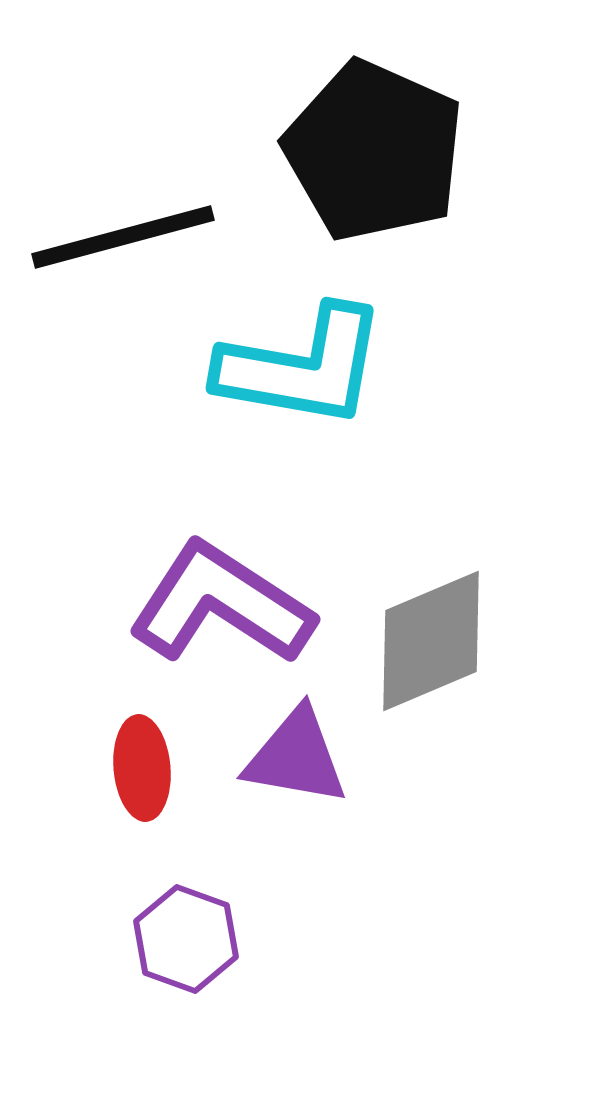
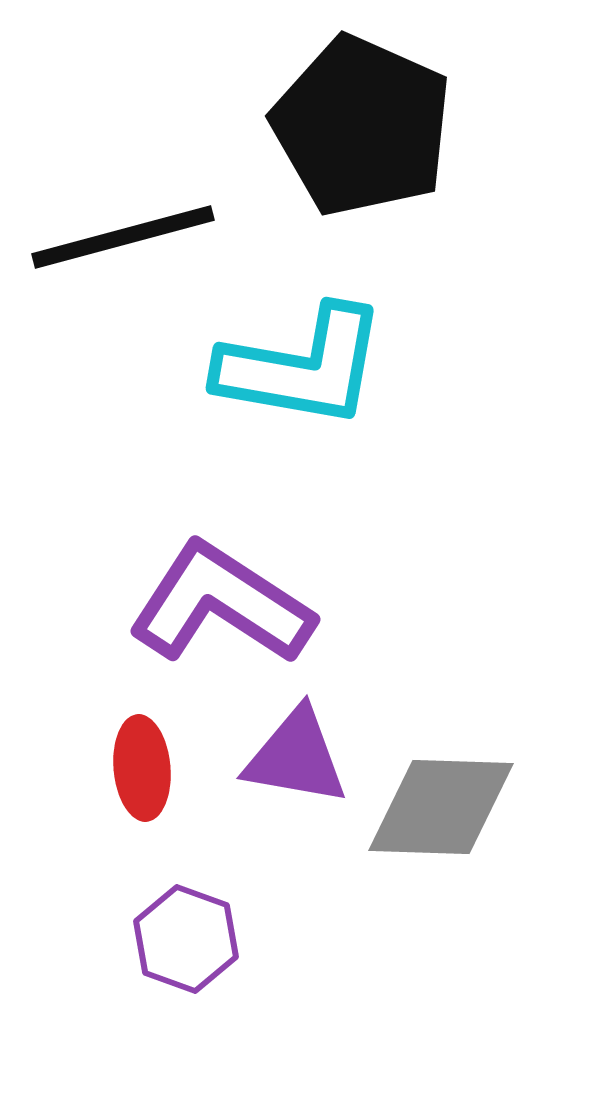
black pentagon: moved 12 px left, 25 px up
gray diamond: moved 10 px right, 166 px down; rotated 25 degrees clockwise
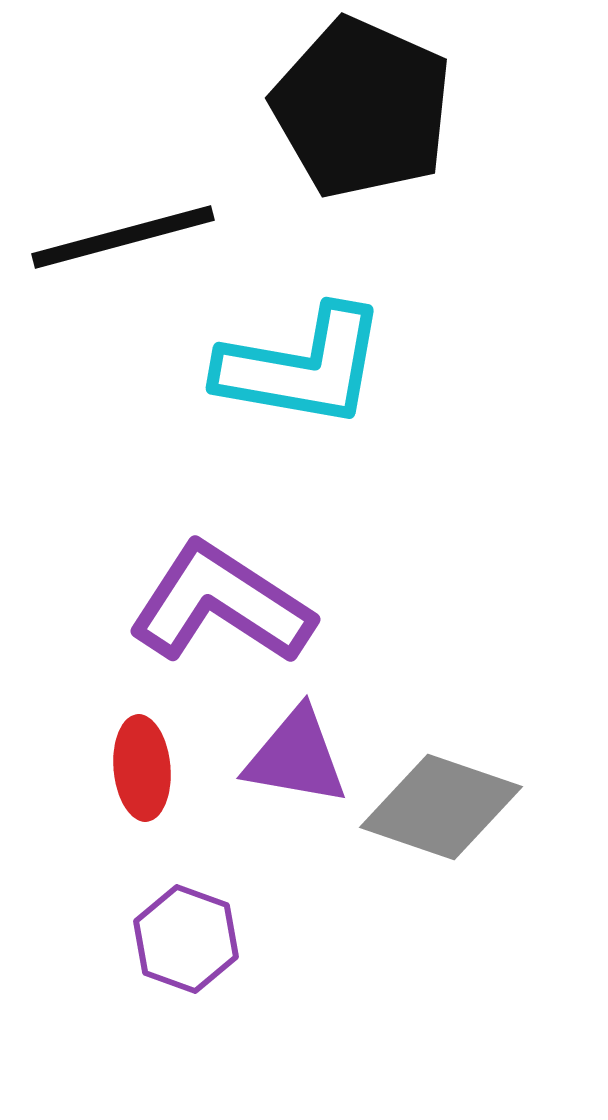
black pentagon: moved 18 px up
gray diamond: rotated 17 degrees clockwise
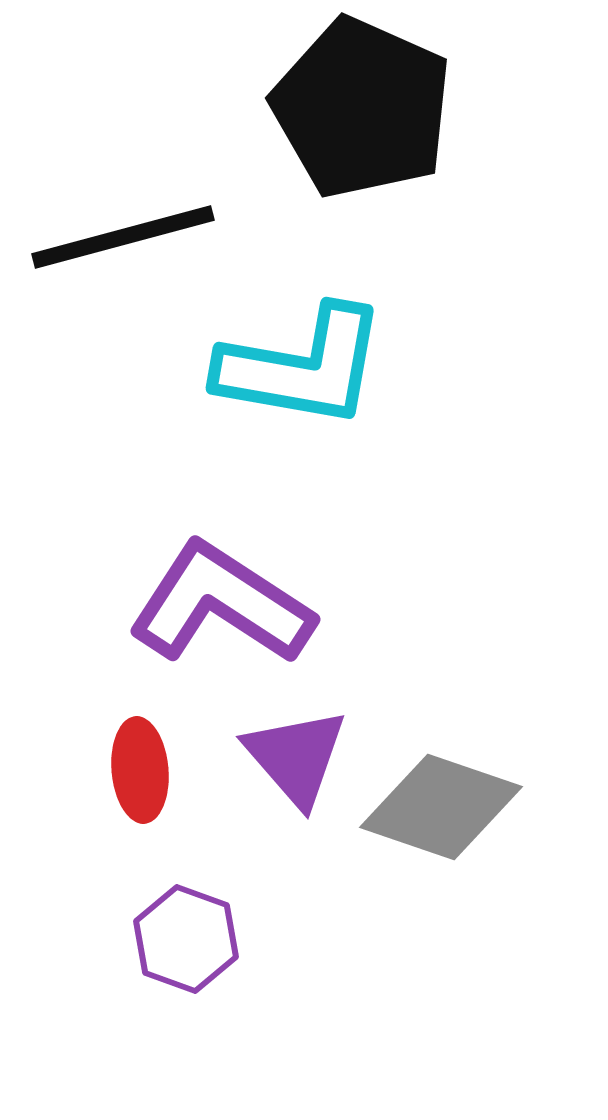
purple triangle: rotated 39 degrees clockwise
red ellipse: moved 2 px left, 2 px down
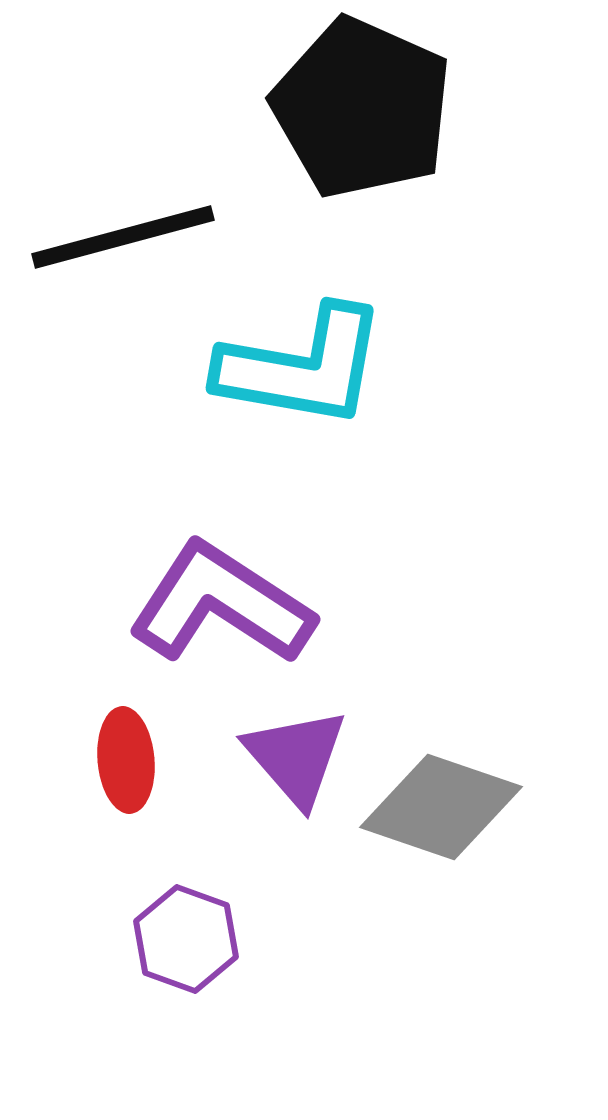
red ellipse: moved 14 px left, 10 px up
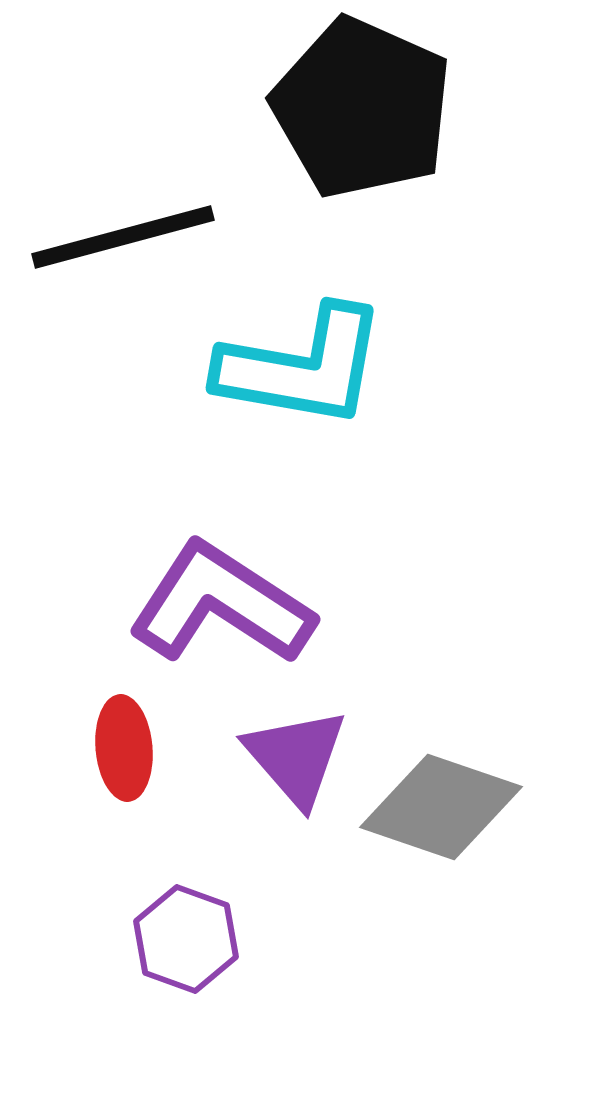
red ellipse: moved 2 px left, 12 px up
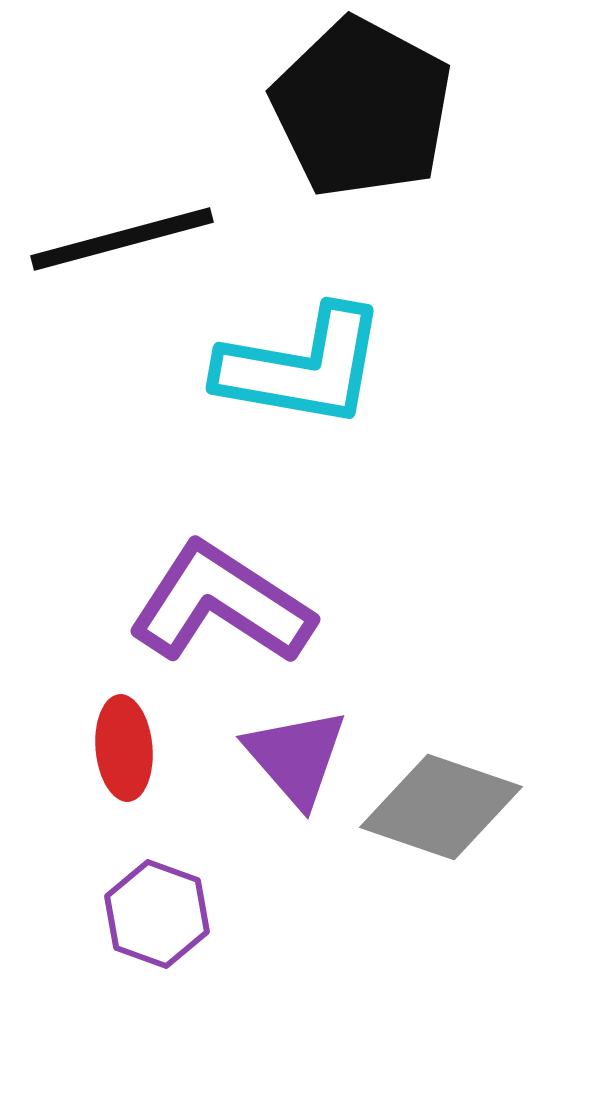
black pentagon: rotated 4 degrees clockwise
black line: moved 1 px left, 2 px down
purple hexagon: moved 29 px left, 25 px up
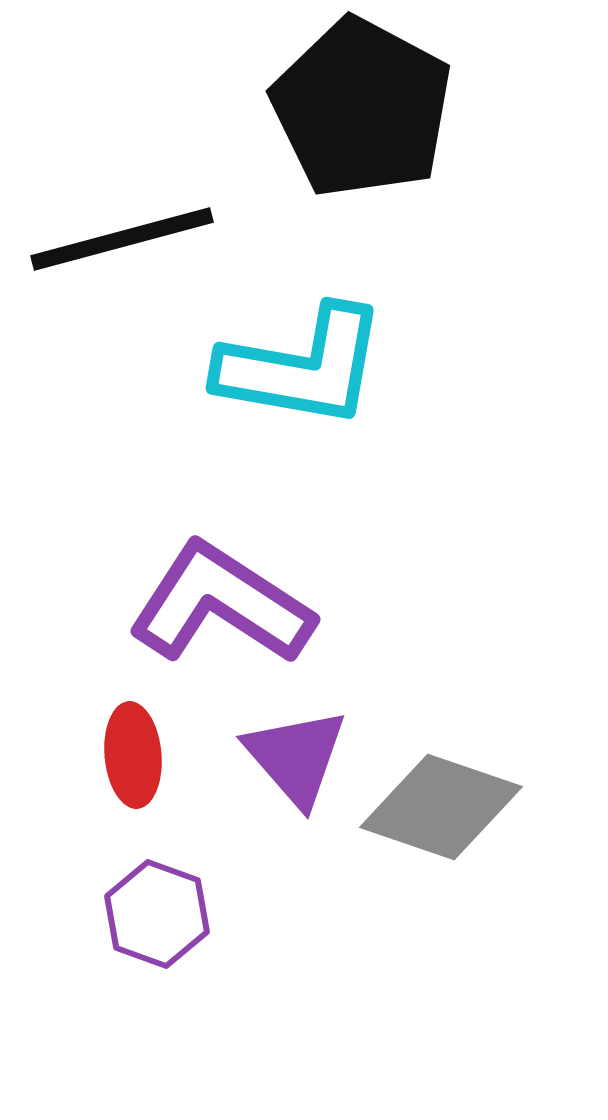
red ellipse: moved 9 px right, 7 px down
